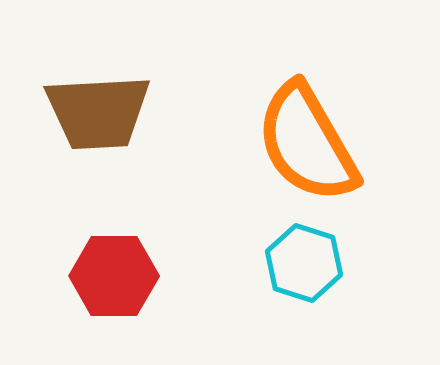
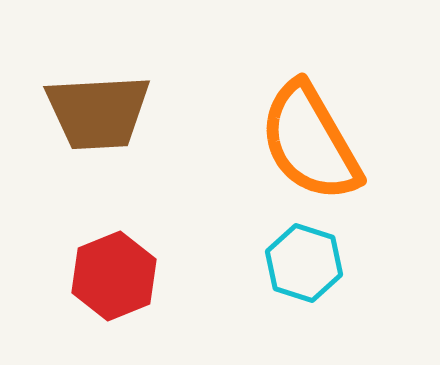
orange semicircle: moved 3 px right, 1 px up
red hexagon: rotated 22 degrees counterclockwise
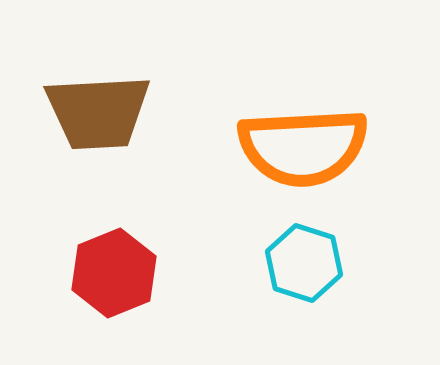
orange semicircle: moved 7 px left, 5 px down; rotated 63 degrees counterclockwise
red hexagon: moved 3 px up
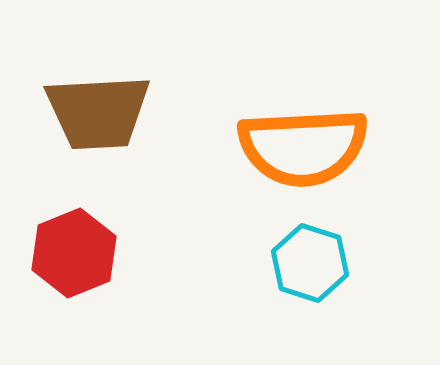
cyan hexagon: moved 6 px right
red hexagon: moved 40 px left, 20 px up
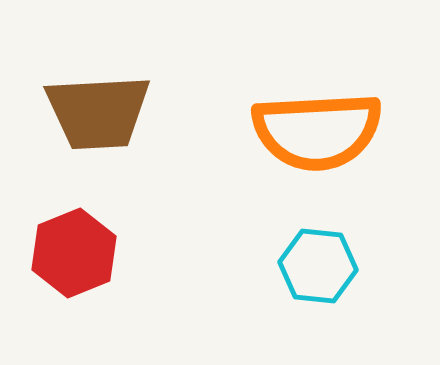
orange semicircle: moved 14 px right, 16 px up
cyan hexagon: moved 8 px right, 3 px down; rotated 12 degrees counterclockwise
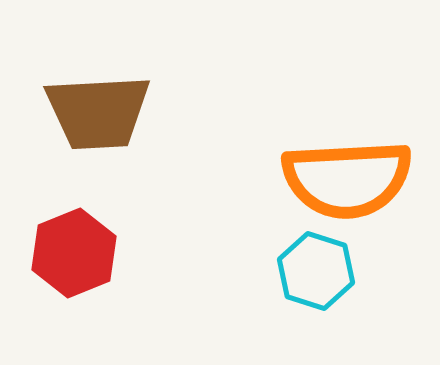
orange semicircle: moved 30 px right, 48 px down
cyan hexagon: moved 2 px left, 5 px down; rotated 12 degrees clockwise
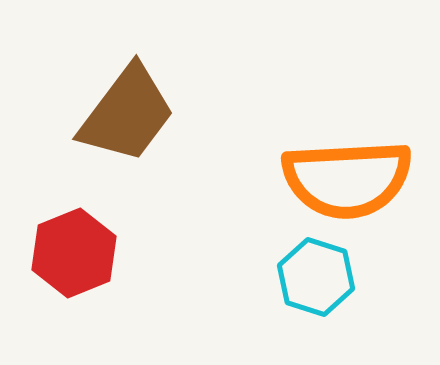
brown trapezoid: moved 29 px right, 2 px down; rotated 50 degrees counterclockwise
cyan hexagon: moved 6 px down
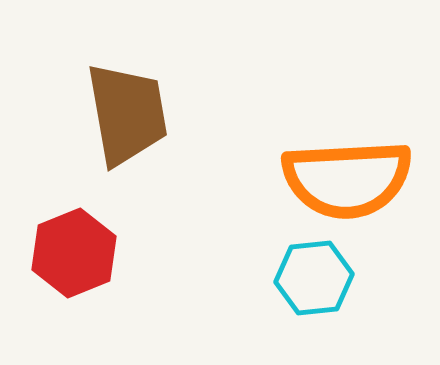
brown trapezoid: rotated 47 degrees counterclockwise
cyan hexagon: moved 2 px left, 1 px down; rotated 24 degrees counterclockwise
